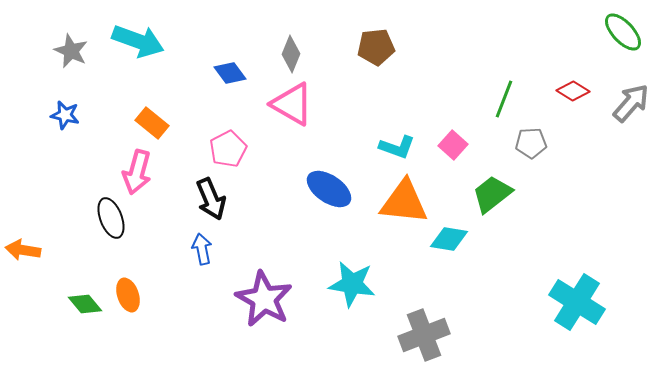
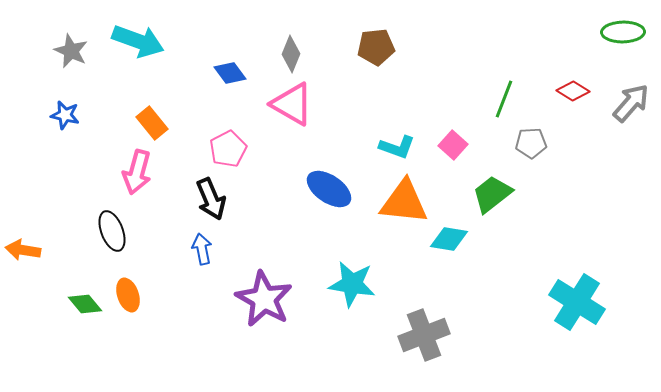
green ellipse: rotated 48 degrees counterclockwise
orange rectangle: rotated 12 degrees clockwise
black ellipse: moved 1 px right, 13 px down
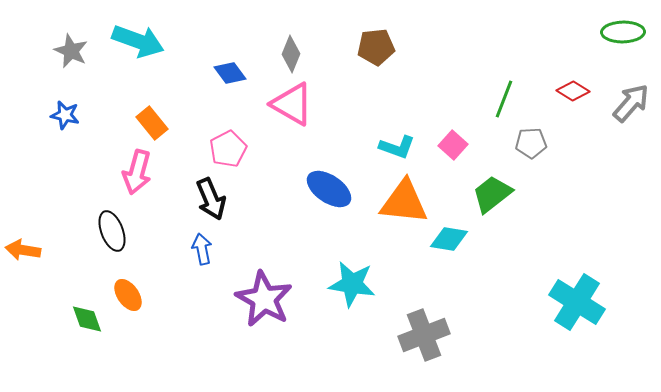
orange ellipse: rotated 16 degrees counterclockwise
green diamond: moved 2 px right, 15 px down; rotated 20 degrees clockwise
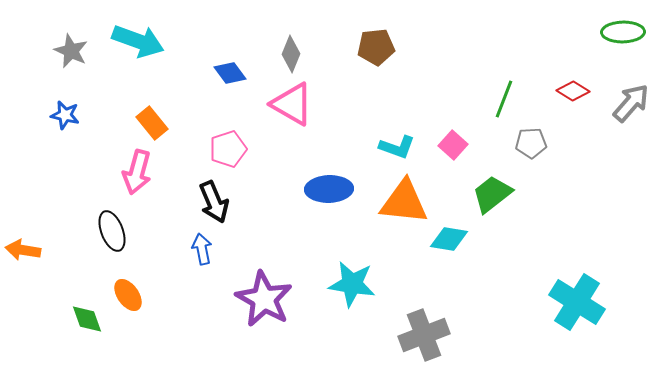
pink pentagon: rotated 9 degrees clockwise
blue ellipse: rotated 36 degrees counterclockwise
black arrow: moved 3 px right, 3 px down
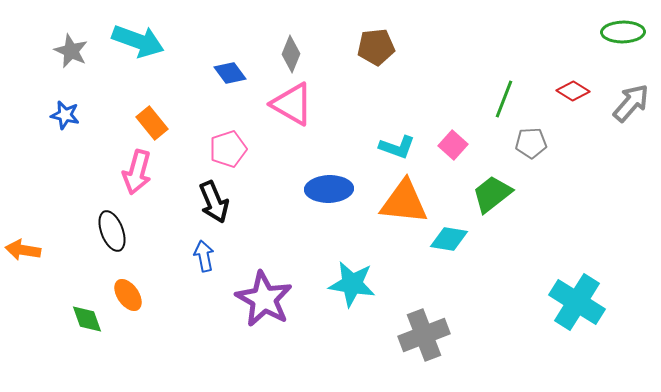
blue arrow: moved 2 px right, 7 px down
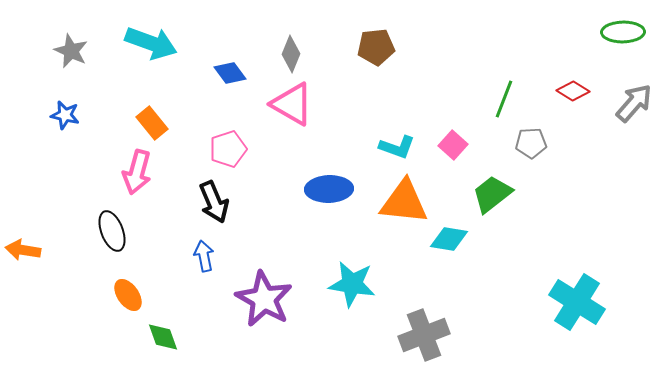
cyan arrow: moved 13 px right, 2 px down
gray arrow: moved 3 px right
green diamond: moved 76 px right, 18 px down
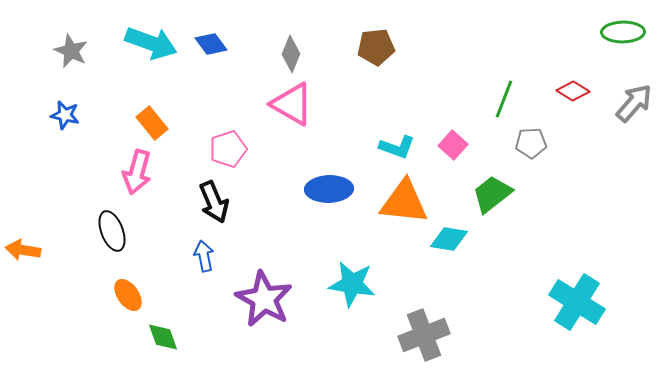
blue diamond: moved 19 px left, 29 px up
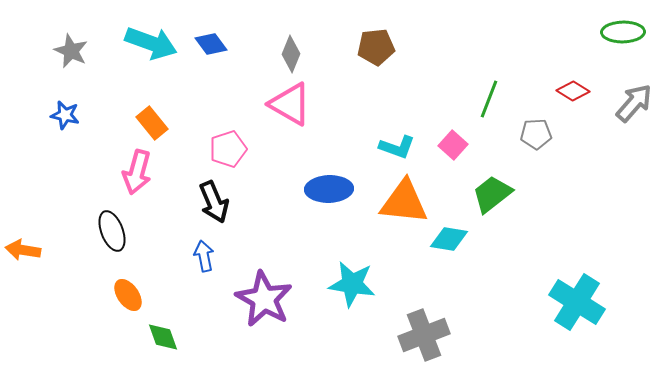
green line: moved 15 px left
pink triangle: moved 2 px left
gray pentagon: moved 5 px right, 9 px up
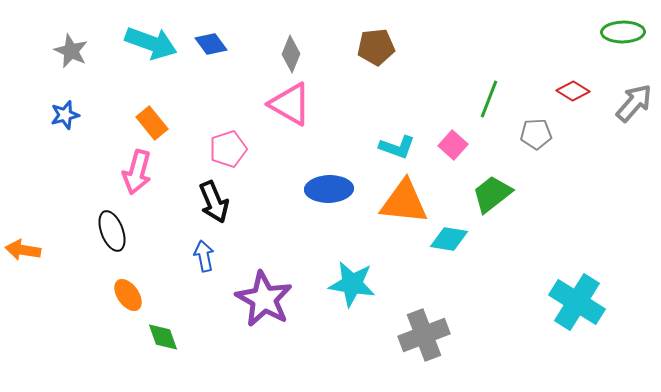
blue star: rotated 28 degrees counterclockwise
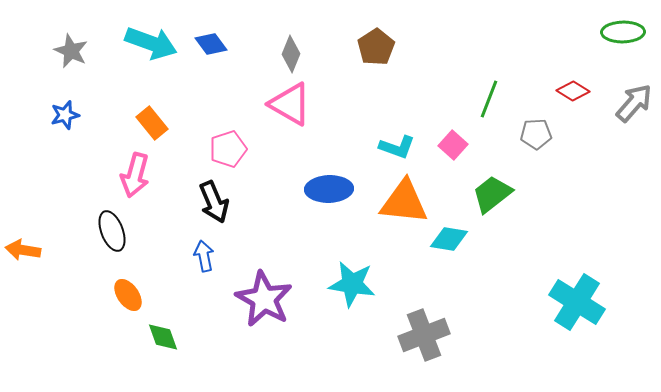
brown pentagon: rotated 27 degrees counterclockwise
pink arrow: moved 2 px left, 3 px down
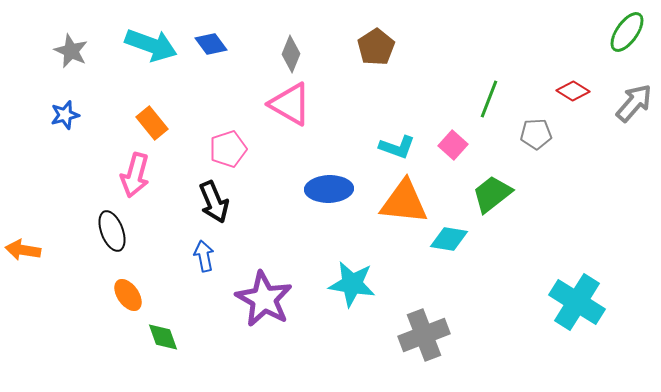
green ellipse: moved 4 px right; rotated 54 degrees counterclockwise
cyan arrow: moved 2 px down
